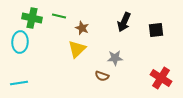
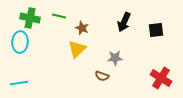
green cross: moved 2 px left
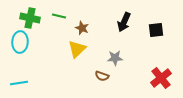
red cross: rotated 20 degrees clockwise
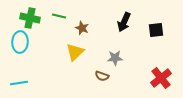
yellow triangle: moved 2 px left, 3 px down
